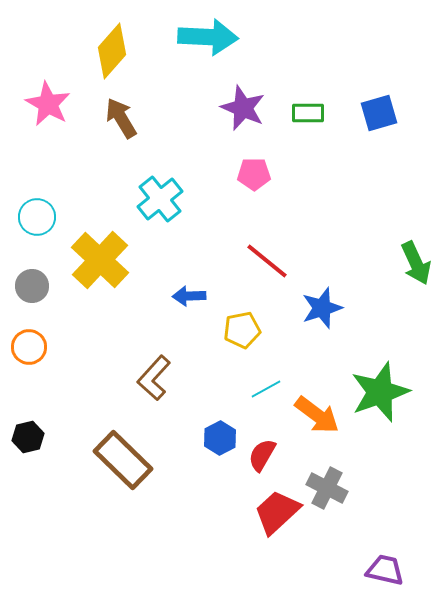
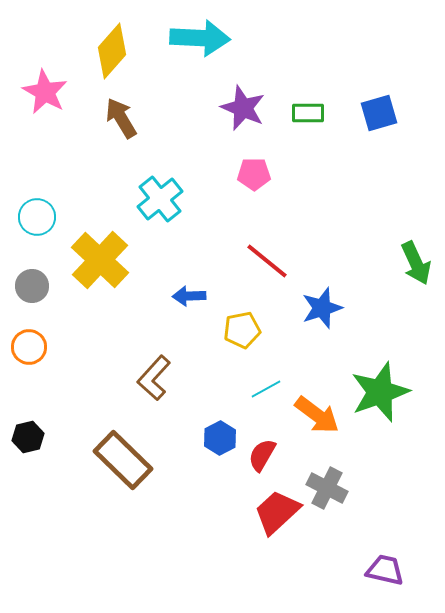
cyan arrow: moved 8 px left, 1 px down
pink star: moved 3 px left, 12 px up
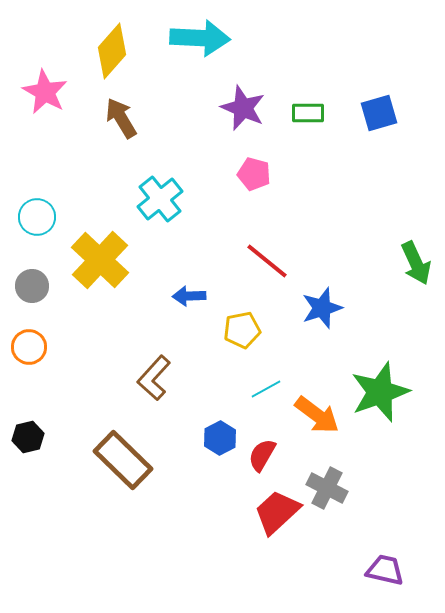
pink pentagon: rotated 16 degrees clockwise
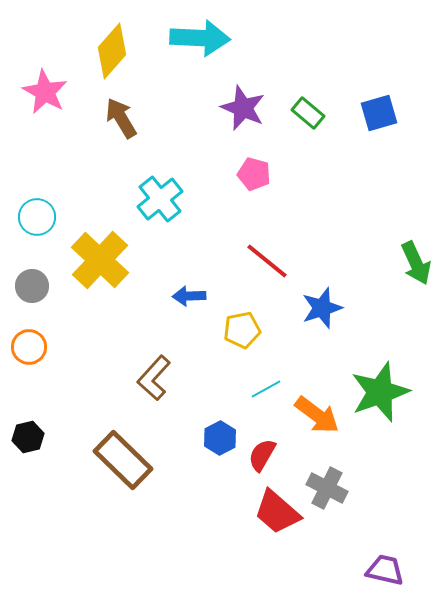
green rectangle: rotated 40 degrees clockwise
red trapezoid: rotated 96 degrees counterclockwise
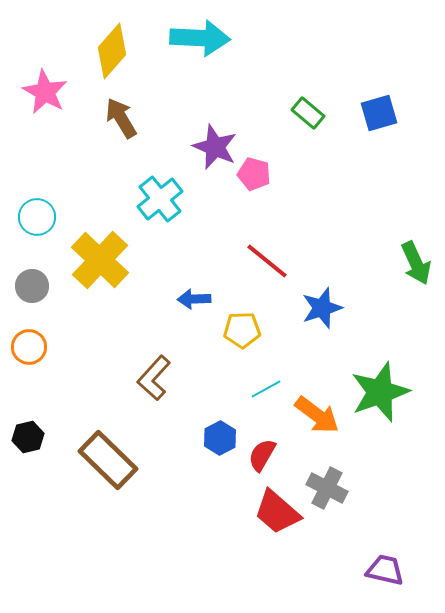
purple star: moved 28 px left, 39 px down
blue arrow: moved 5 px right, 3 px down
yellow pentagon: rotated 9 degrees clockwise
brown rectangle: moved 15 px left
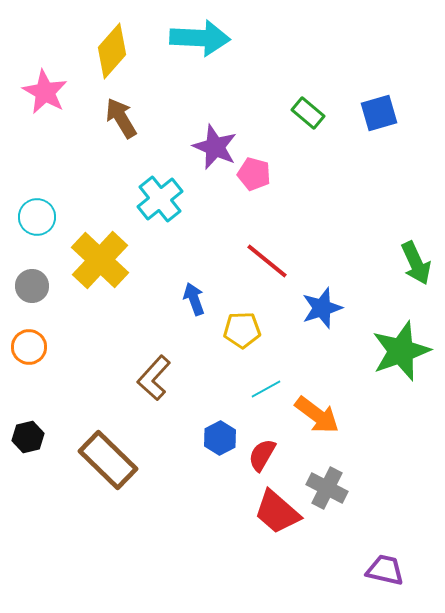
blue arrow: rotated 72 degrees clockwise
green star: moved 21 px right, 41 px up
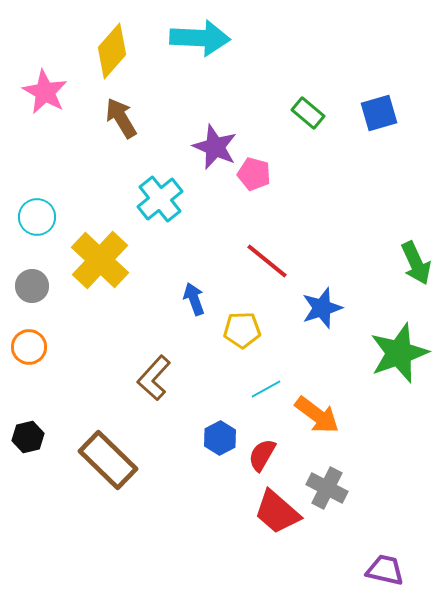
green star: moved 2 px left, 2 px down
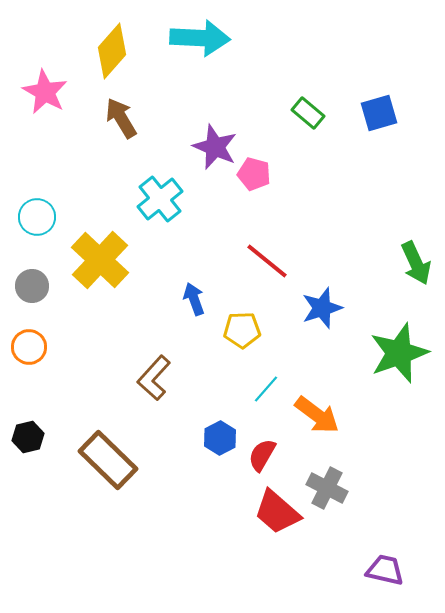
cyan line: rotated 20 degrees counterclockwise
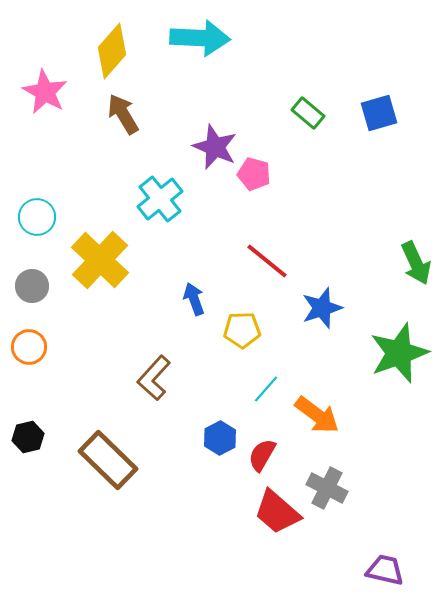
brown arrow: moved 2 px right, 4 px up
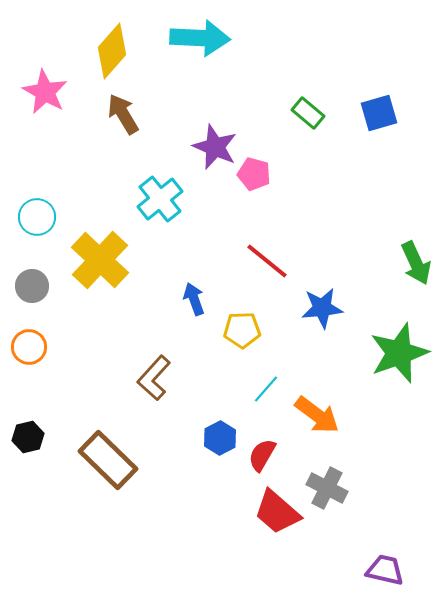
blue star: rotated 12 degrees clockwise
